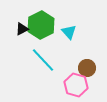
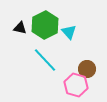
green hexagon: moved 4 px right
black triangle: moved 2 px left, 1 px up; rotated 40 degrees clockwise
cyan line: moved 2 px right
brown circle: moved 1 px down
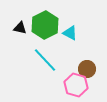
cyan triangle: moved 1 px right, 1 px down; rotated 21 degrees counterclockwise
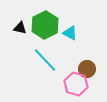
pink hexagon: moved 1 px up
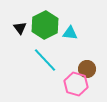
black triangle: rotated 40 degrees clockwise
cyan triangle: rotated 21 degrees counterclockwise
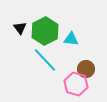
green hexagon: moved 6 px down
cyan triangle: moved 1 px right, 6 px down
brown circle: moved 1 px left
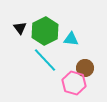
brown circle: moved 1 px left, 1 px up
pink hexagon: moved 2 px left, 1 px up
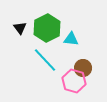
green hexagon: moved 2 px right, 3 px up
brown circle: moved 2 px left
pink hexagon: moved 2 px up
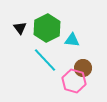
cyan triangle: moved 1 px right, 1 px down
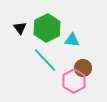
pink hexagon: rotated 15 degrees clockwise
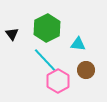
black triangle: moved 8 px left, 6 px down
cyan triangle: moved 6 px right, 4 px down
brown circle: moved 3 px right, 2 px down
pink hexagon: moved 16 px left
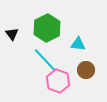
pink hexagon: rotated 10 degrees counterclockwise
